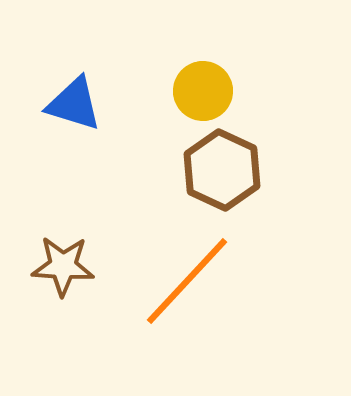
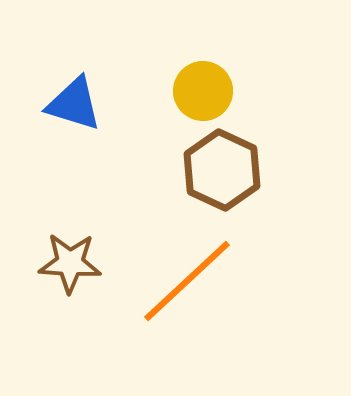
brown star: moved 7 px right, 3 px up
orange line: rotated 4 degrees clockwise
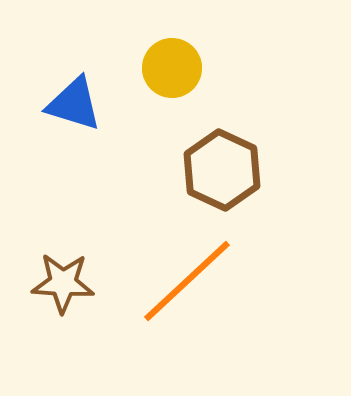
yellow circle: moved 31 px left, 23 px up
brown star: moved 7 px left, 20 px down
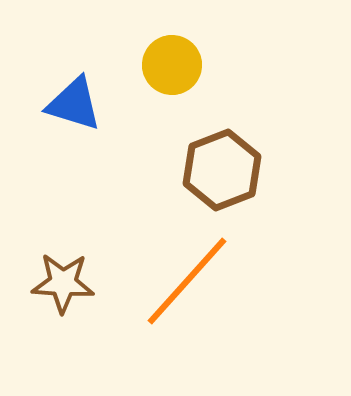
yellow circle: moved 3 px up
brown hexagon: rotated 14 degrees clockwise
orange line: rotated 5 degrees counterclockwise
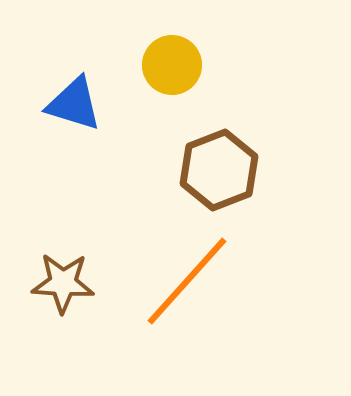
brown hexagon: moved 3 px left
